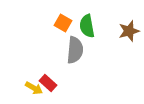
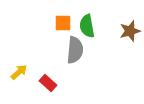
orange square: rotated 30 degrees counterclockwise
brown star: moved 1 px right
yellow arrow: moved 15 px left, 16 px up; rotated 72 degrees counterclockwise
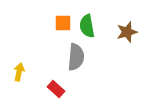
brown star: moved 3 px left, 1 px down
gray semicircle: moved 1 px right, 7 px down
yellow arrow: rotated 36 degrees counterclockwise
red rectangle: moved 8 px right, 6 px down
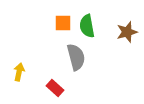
gray semicircle: rotated 20 degrees counterclockwise
red rectangle: moved 1 px left, 1 px up
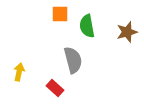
orange square: moved 3 px left, 9 px up
gray semicircle: moved 3 px left, 3 px down
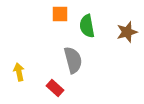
yellow arrow: rotated 24 degrees counterclockwise
